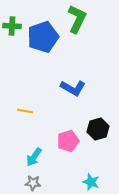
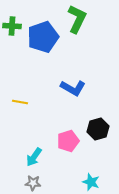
yellow line: moved 5 px left, 9 px up
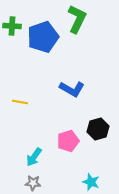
blue L-shape: moved 1 px left, 1 px down
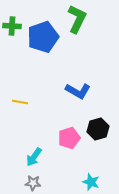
blue L-shape: moved 6 px right, 2 px down
pink pentagon: moved 1 px right, 3 px up
